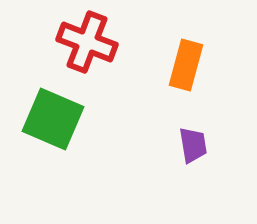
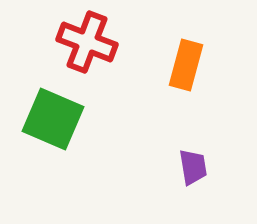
purple trapezoid: moved 22 px down
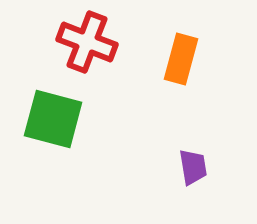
orange rectangle: moved 5 px left, 6 px up
green square: rotated 8 degrees counterclockwise
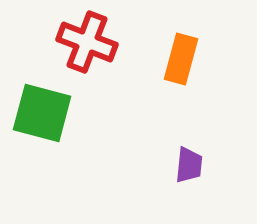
green square: moved 11 px left, 6 px up
purple trapezoid: moved 4 px left, 2 px up; rotated 15 degrees clockwise
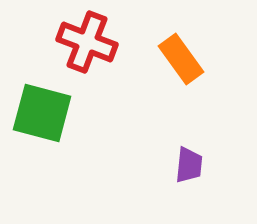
orange rectangle: rotated 51 degrees counterclockwise
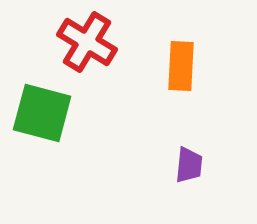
red cross: rotated 10 degrees clockwise
orange rectangle: moved 7 px down; rotated 39 degrees clockwise
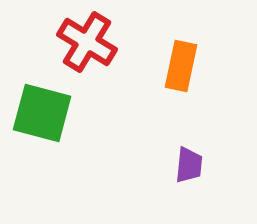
orange rectangle: rotated 9 degrees clockwise
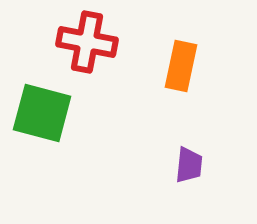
red cross: rotated 20 degrees counterclockwise
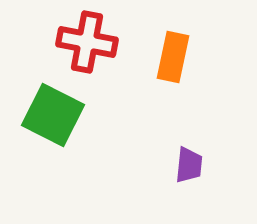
orange rectangle: moved 8 px left, 9 px up
green square: moved 11 px right, 2 px down; rotated 12 degrees clockwise
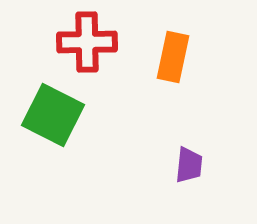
red cross: rotated 12 degrees counterclockwise
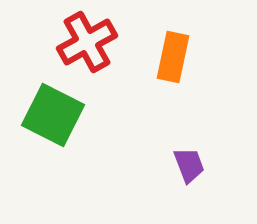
red cross: rotated 28 degrees counterclockwise
purple trapezoid: rotated 27 degrees counterclockwise
